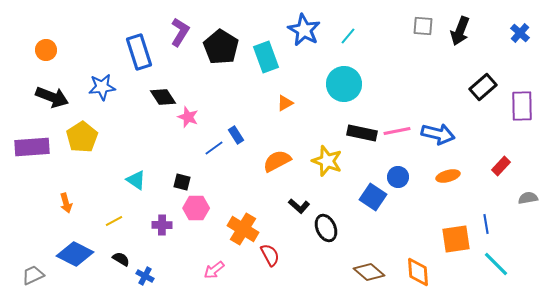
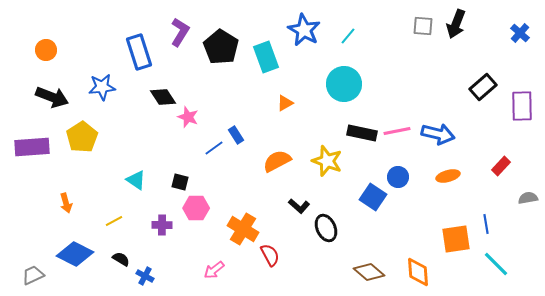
black arrow at (460, 31): moved 4 px left, 7 px up
black square at (182, 182): moved 2 px left
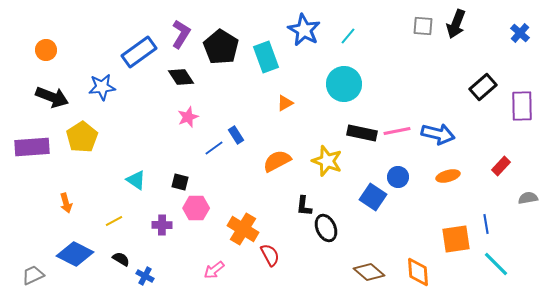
purple L-shape at (180, 32): moved 1 px right, 2 px down
blue rectangle at (139, 52): rotated 72 degrees clockwise
black diamond at (163, 97): moved 18 px right, 20 px up
pink star at (188, 117): rotated 30 degrees clockwise
black L-shape at (299, 206): moved 5 px right; rotated 55 degrees clockwise
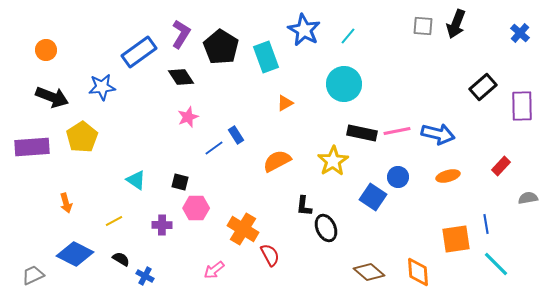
yellow star at (327, 161): moved 6 px right; rotated 20 degrees clockwise
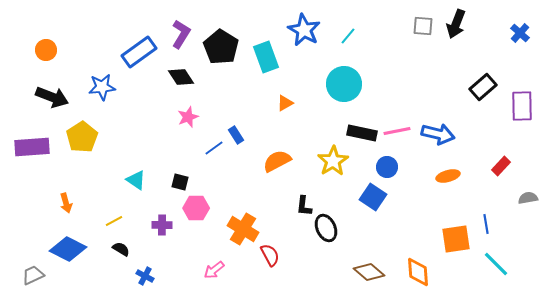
blue circle at (398, 177): moved 11 px left, 10 px up
blue diamond at (75, 254): moved 7 px left, 5 px up
black semicircle at (121, 259): moved 10 px up
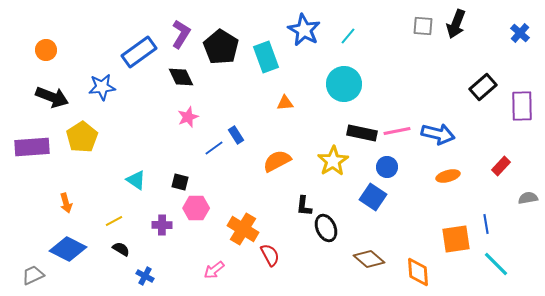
black diamond at (181, 77): rotated 8 degrees clockwise
orange triangle at (285, 103): rotated 24 degrees clockwise
brown diamond at (369, 272): moved 13 px up
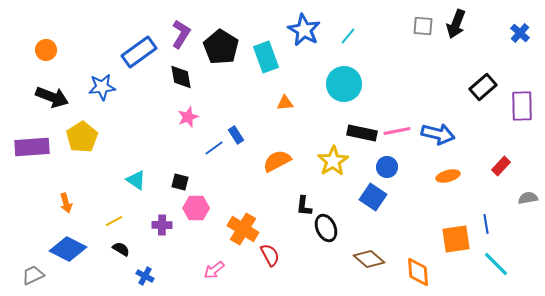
black diamond at (181, 77): rotated 16 degrees clockwise
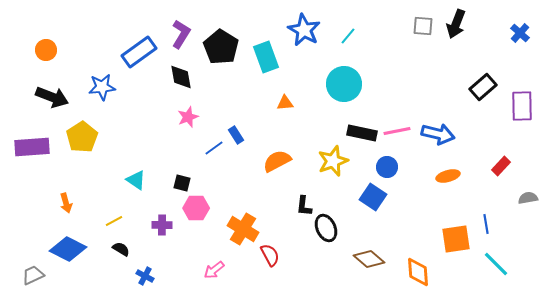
yellow star at (333, 161): rotated 12 degrees clockwise
black square at (180, 182): moved 2 px right, 1 px down
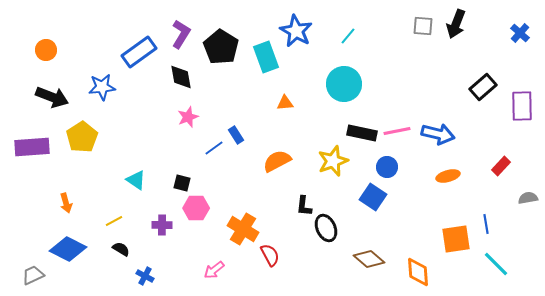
blue star at (304, 30): moved 8 px left, 1 px down
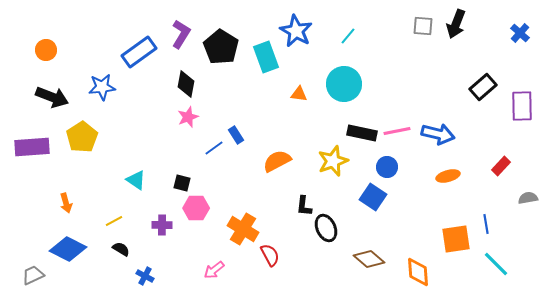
black diamond at (181, 77): moved 5 px right, 7 px down; rotated 20 degrees clockwise
orange triangle at (285, 103): moved 14 px right, 9 px up; rotated 12 degrees clockwise
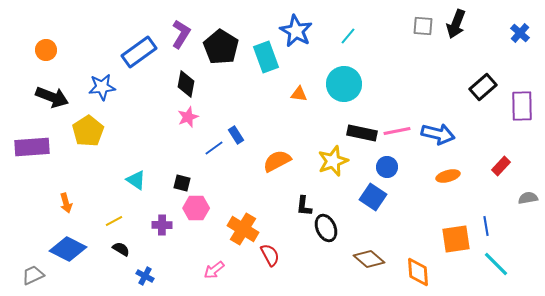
yellow pentagon at (82, 137): moved 6 px right, 6 px up
blue line at (486, 224): moved 2 px down
